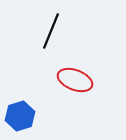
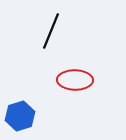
red ellipse: rotated 20 degrees counterclockwise
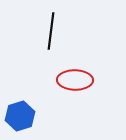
black line: rotated 15 degrees counterclockwise
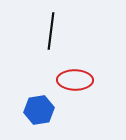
blue hexagon: moved 19 px right, 6 px up; rotated 8 degrees clockwise
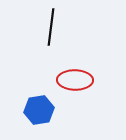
black line: moved 4 px up
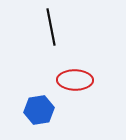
black line: rotated 18 degrees counterclockwise
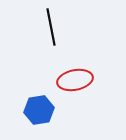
red ellipse: rotated 12 degrees counterclockwise
